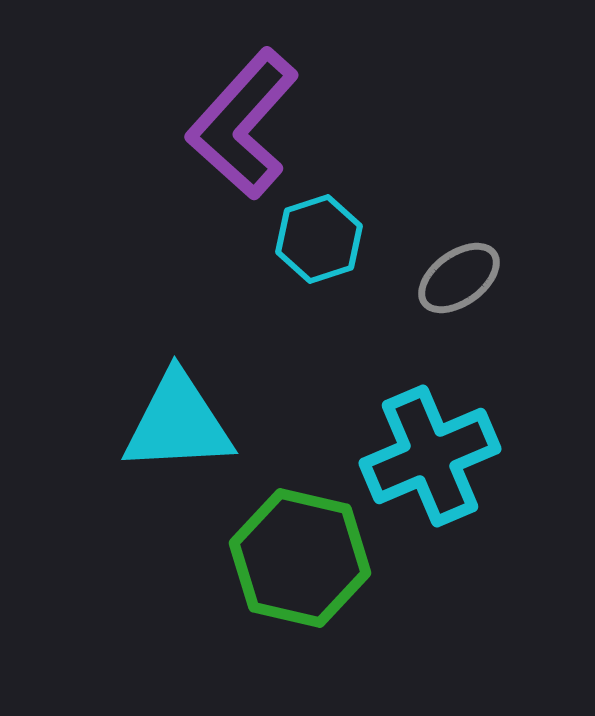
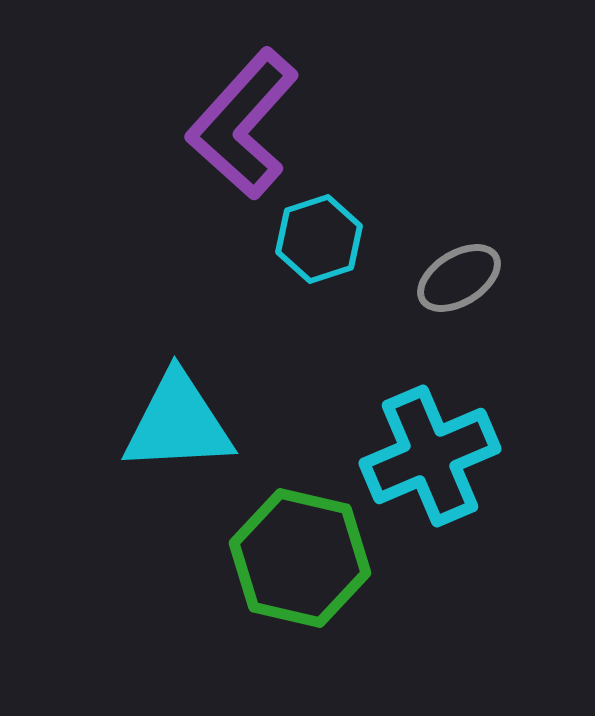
gray ellipse: rotated 4 degrees clockwise
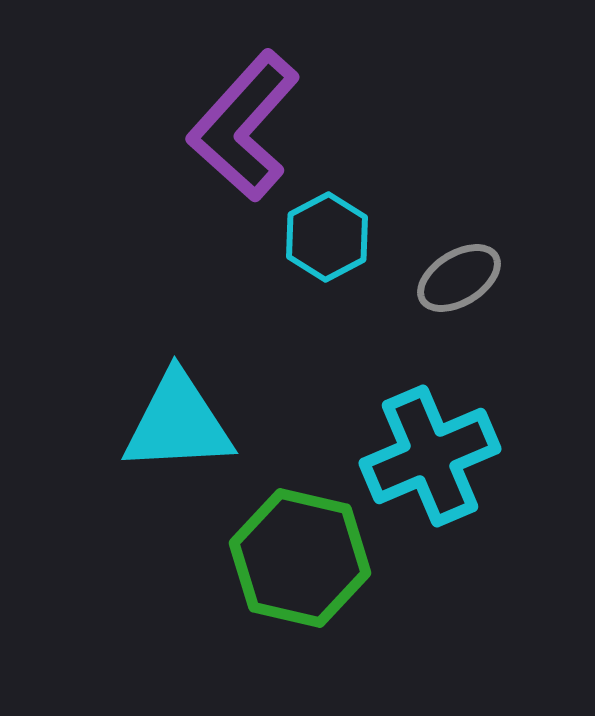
purple L-shape: moved 1 px right, 2 px down
cyan hexagon: moved 8 px right, 2 px up; rotated 10 degrees counterclockwise
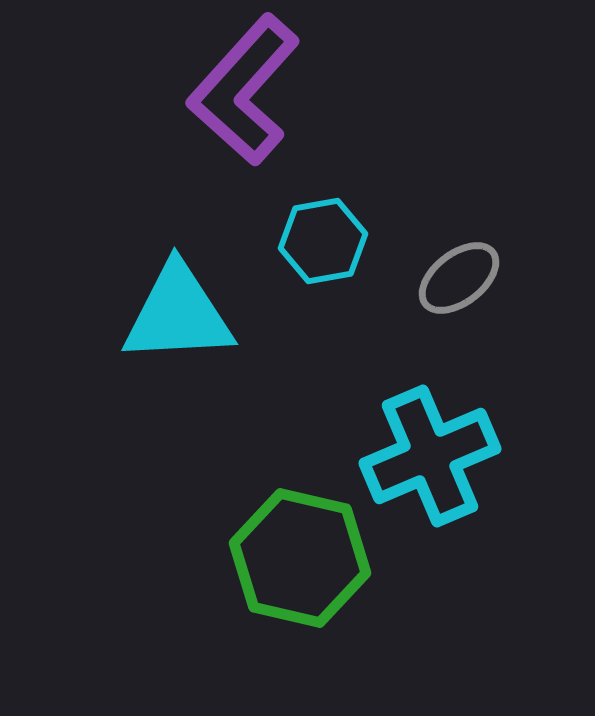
purple L-shape: moved 36 px up
cyan hexagon: moved 4 px left, 4 px down; rotated 18 degrees clockwise
gray ellipse: rotated 6 degrees counterclockwise
cyan triangle: moved 109 px up
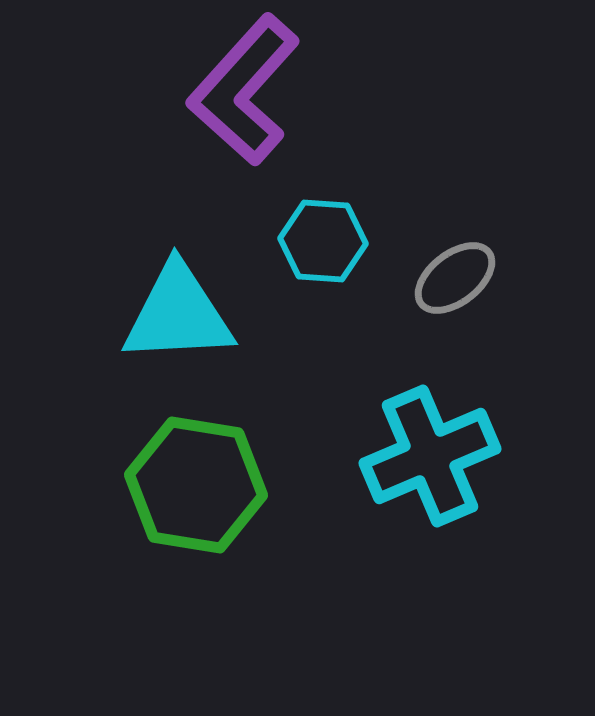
cyan hexagon: rotated 14 degrees clockwise
gray ellipse: moved 4 px left
green hexagon: moved 104 px left, 73 px up; rotated 4 degrees counterclockwise
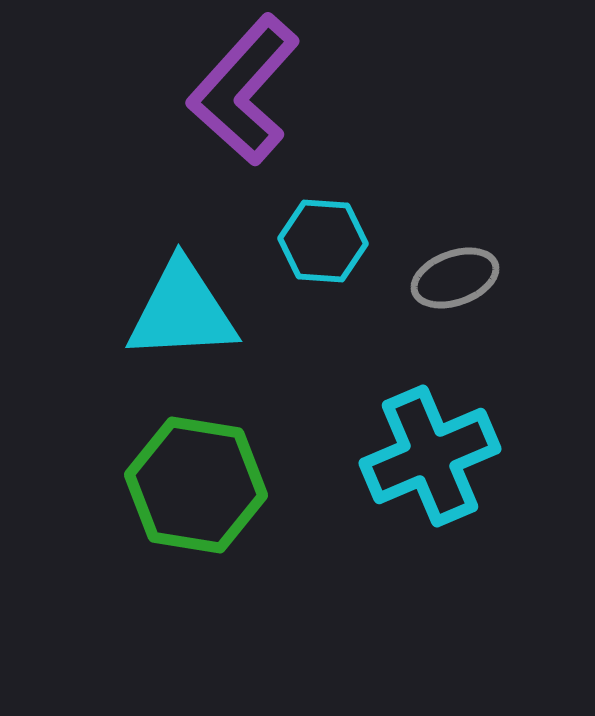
gray ellipse: rotated 18 degrees clockwise
cyan triangle: moved 4 px right, 3 px up
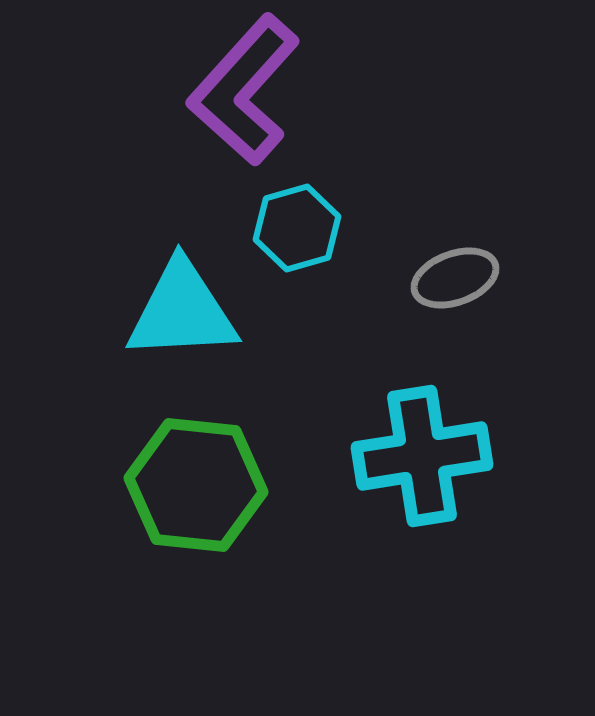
cyan hexagon: moved 26 px left, 13 px up; rotated 20 degrees counterclockwise
cyan cross: moved 8 px left; rotated 14 degrees clockwise
green hexagon: rotated 3 degrees counterclockwise
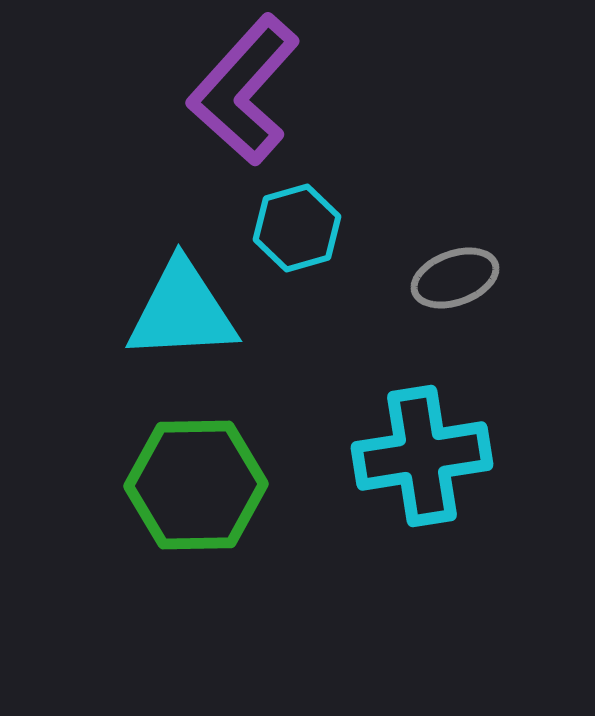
green hexagon: rotated 7 degrees counterclockwise
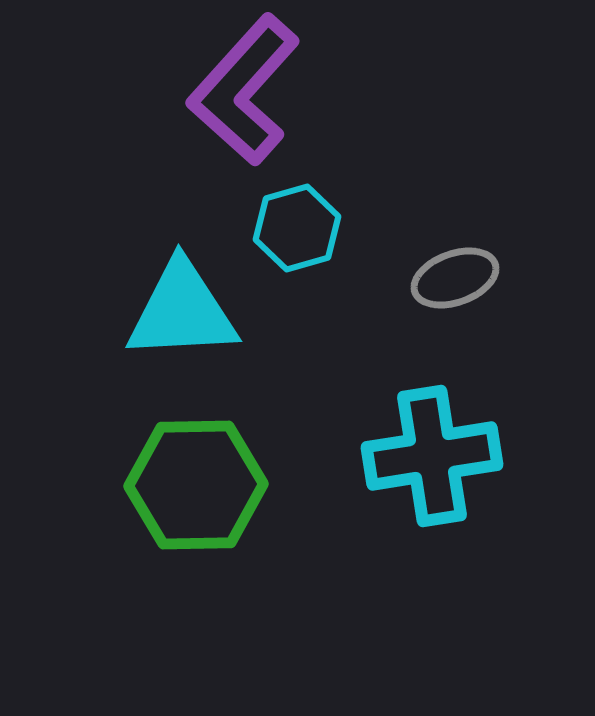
cyan cross: moved 10 px right
